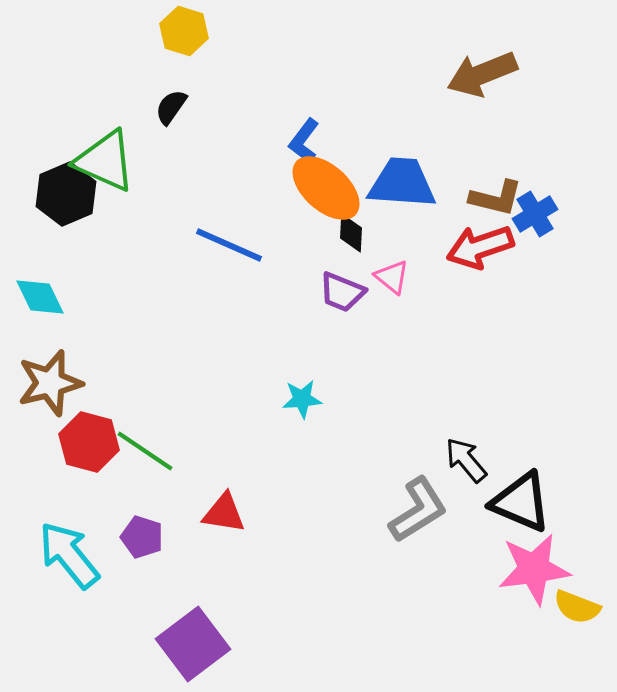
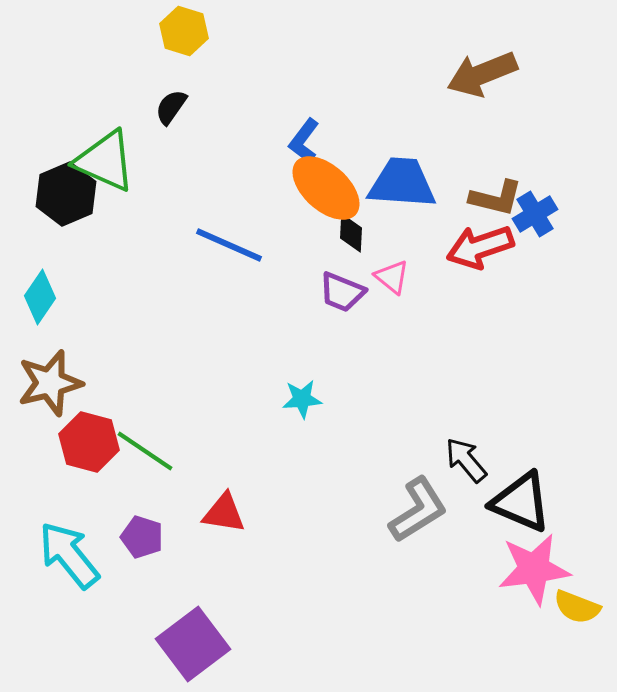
cyan diamond: rotated 60 degrees clockwise
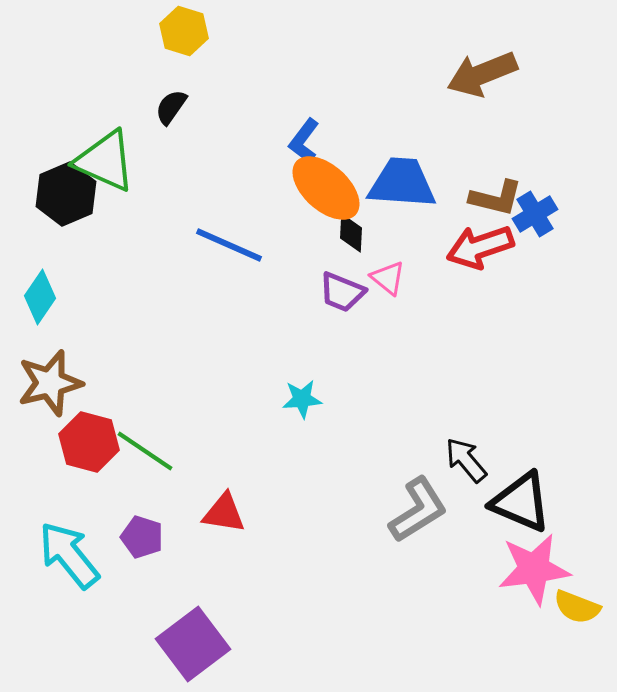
pink triangle: moved 4 px left, 1 px down
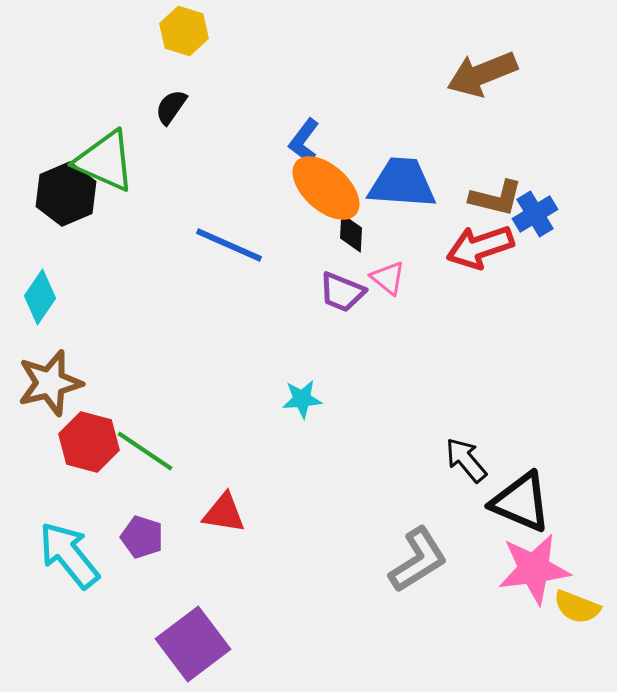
gray L-shape: moved 50 px down
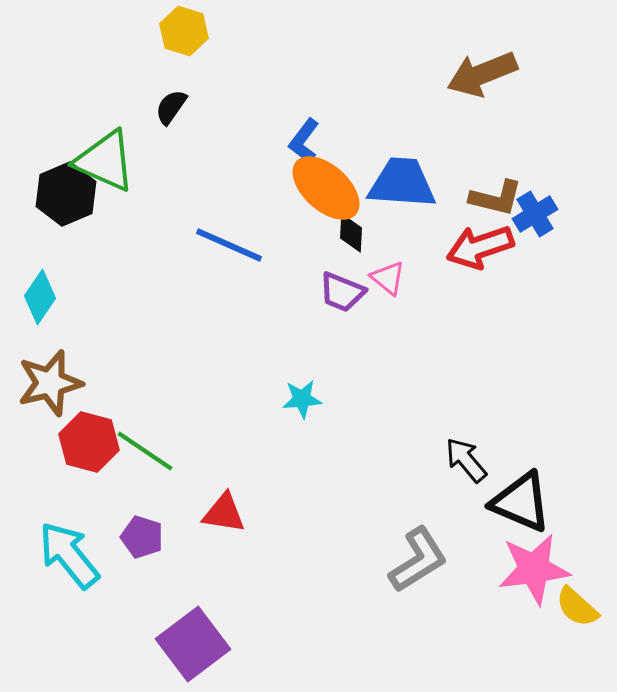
yellow semicircle: rotated 21 degrees clockwise
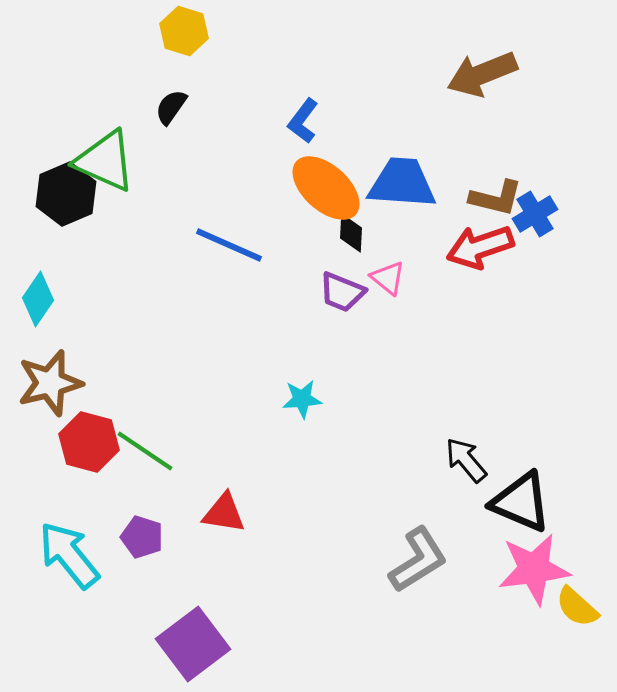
blue L-shape: moved 1 px left, 20 px up
cyan diamond: moved 2 px left, 2 px down
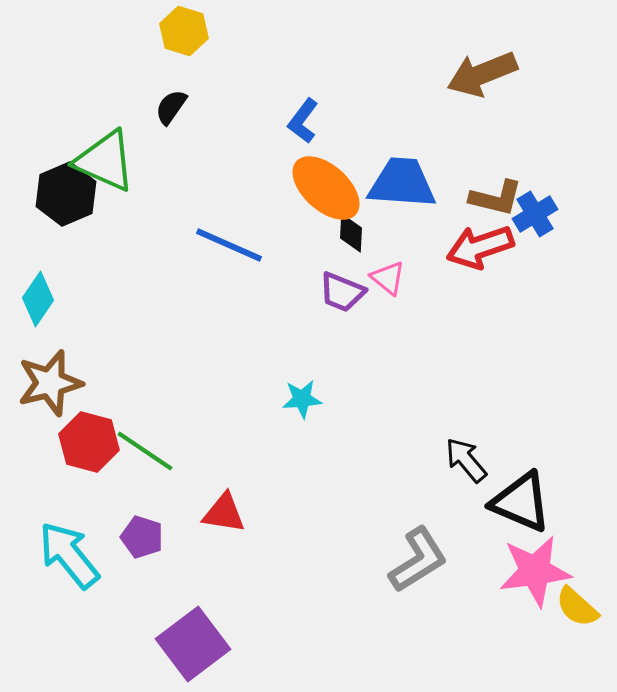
pink star: moved 1 px right, 2 px down
